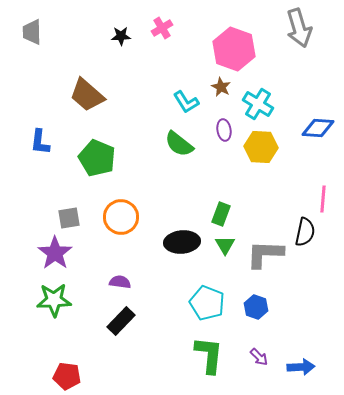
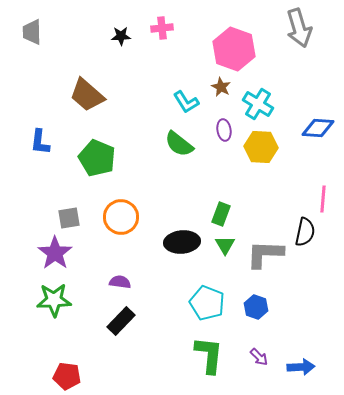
pink cross: rotated 25 degrees clockwise
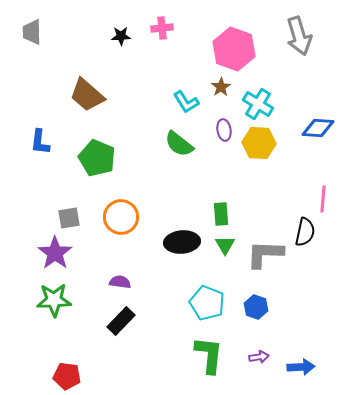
gray arrow: moved 8 px down
brown star: rotated 12 degrees clockwise
yellow hexagon: moved 2 px left, 4 px up
green rectangle: rotated 25 degrees counterclockwise
purple arrow: rotated 54 degrees counterclockwise
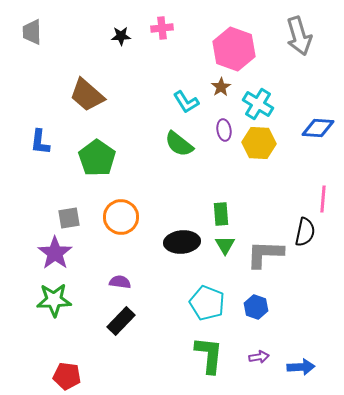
green pentagon: rotated 12 degrees clockwise
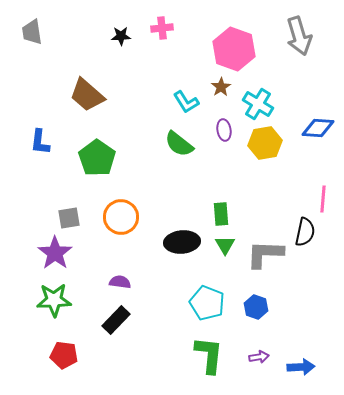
gray trapezoid: rotated 8 degrees counterclockwise
yellow hexagon: moved 6 px right; rotated 12 degrees counterclockwise
black rectangle: moved 5 px left, 1 px up
red pentagon: moved 3 px left, 21 px up
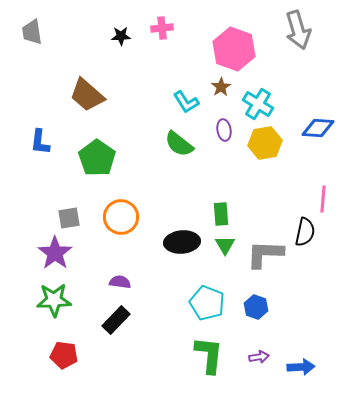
gray arrow: moved 1 px left, 6 px up
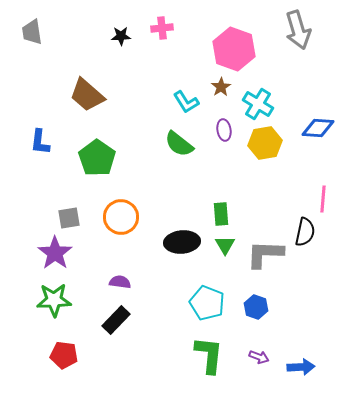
purple arrow: rotated 30 degrees clockwise
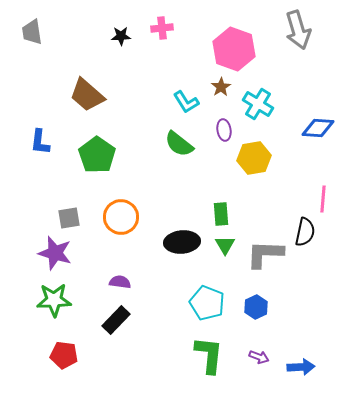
yellow hexagon: moved 11 px left, 15 px down
green pentagon: moved 3 px up
purple star: rotated 20 degrees counterclockwise
blue hexagon: rotated 15 degrees clockwise
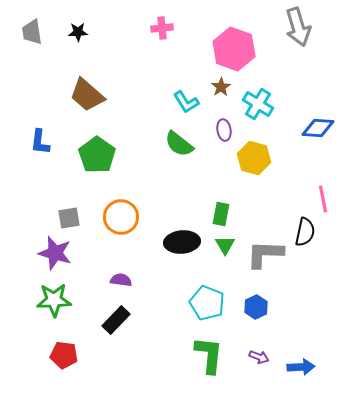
gray arrow: moved 3 px up
black star: moved 43 px left, 4 px up
yellow hexagon: rotated 24 degrees clockwise
pink line: rotated 16 degrees counterclockwise
green rectangle: rotated 15 degrees clockwise
purple semicircle: moved 1 px right, 2 px up
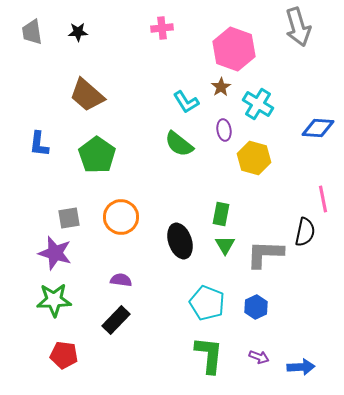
blue L-shape: moved 1 px left, 2 px down
black ellipse: moved 2 px left, 1 px up; rotated 76 degrees clockwise
